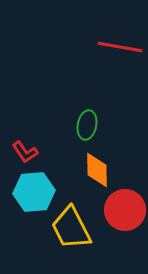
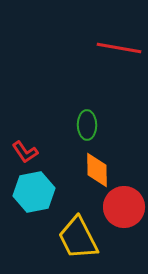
red line: moved 1 px left, 1 px down
green ellipse: rotated 12 degrees counterclockwise
cyan hexagon: rotated 6 degrees counterclockwise
red circle: moved 1 px left, 3 px up
yellow trapezoid: moved 7 px right, 10 px down
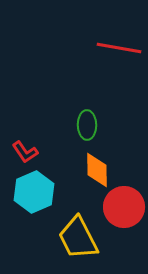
cyan hexagon: rotated 12 degrees counterclockwise
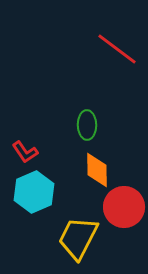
red line: moved 2 px left, 1 px down; rotated 27 degrees clockwise
yellow trapezoid: rotated 54 degrees clockwise
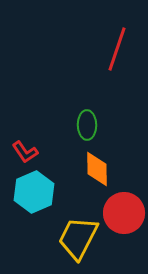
red line: rotated 72 degrees clockwise
orange diamond: moved 1 px up
red circle: moved 6 px down
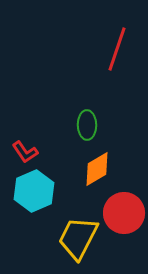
orange diamond: rotated 60 degrees clockwise
cyan hexagon: moved 1 px up
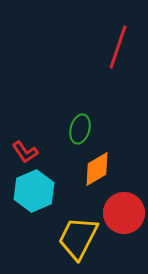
red line: moved 1 px right, 2 px up
green ellipse: moved 7 px left, 4 px down; rotated 16 degrees clockwise
